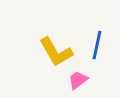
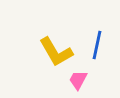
pink trapezoid: rotated 25 degrees counterclockwise
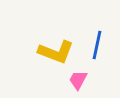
yellow L-shape: rotated 39 degrees counterclockwise
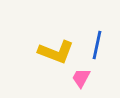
pink trapezoid: moved 3 px right, 2 px up
